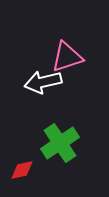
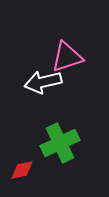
green cross: rotated 9 degrees clockwise
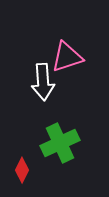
white arrow: rotated 81 degrees counterclockwise
red diamond: rotated 50 degrees counterclockwise
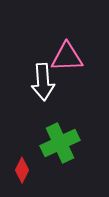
pink triangle: rotated 16 degrees clockwise
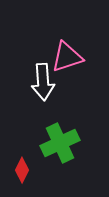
pink triangle: rotated 16 degrees counterclockwise
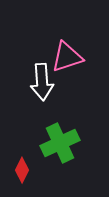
white arrow: moved 1 px left
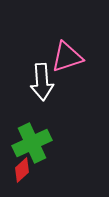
green cross: moved 28 px left
red diamond: rotated 20 degrees clockwise
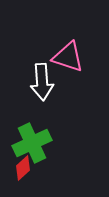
pink triangle: moved 1 px right; rotated 36 degrees clockwise
red diamond: moved 1 px right, 2 px up
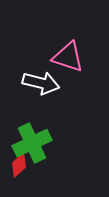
white arrow: moved 1 px left, 1 px down; rotated 72 degrees counterclockwise
red diamond: moved 4 px left, 3 px up
